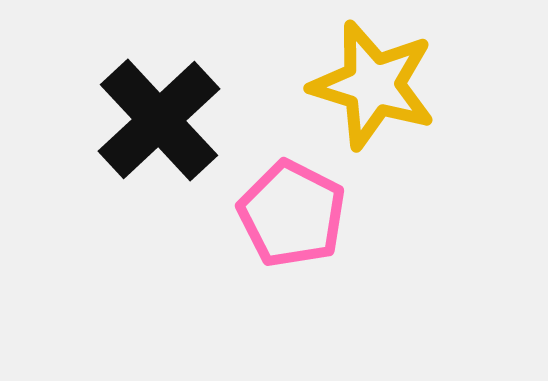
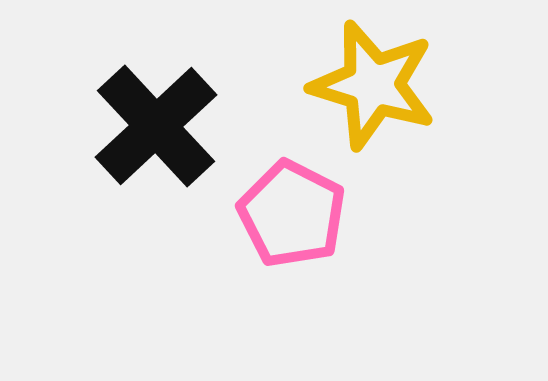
black cross: moved 3 px left, 6 px down
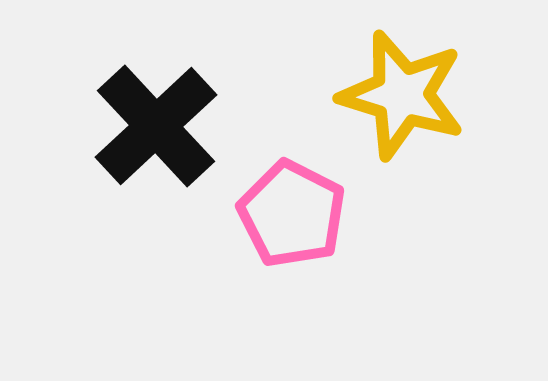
yellow star: moved 29 px right, 10 px down
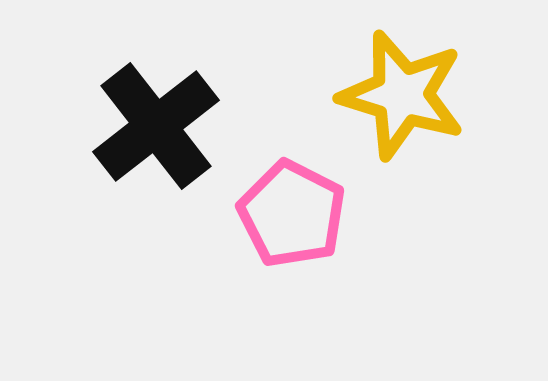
black cross: rotated 5 degrees clockwise
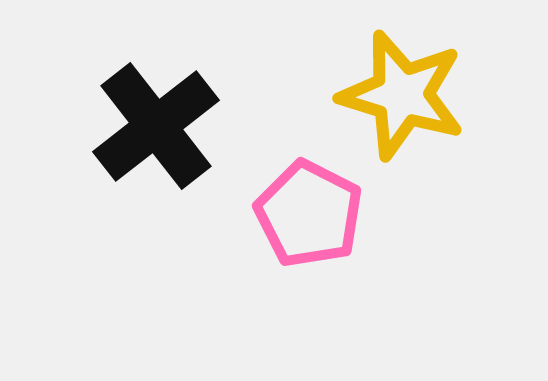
pink pentagon: moved 17 px right
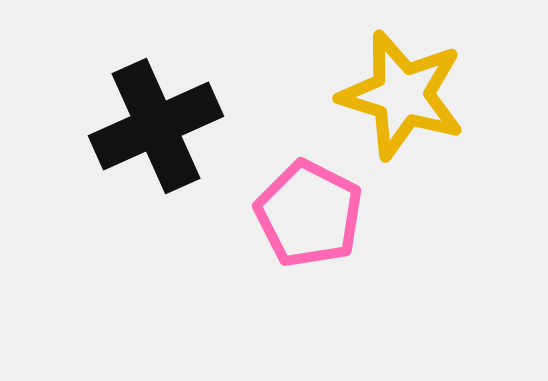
black cross: rotated 14 degrees clockwise
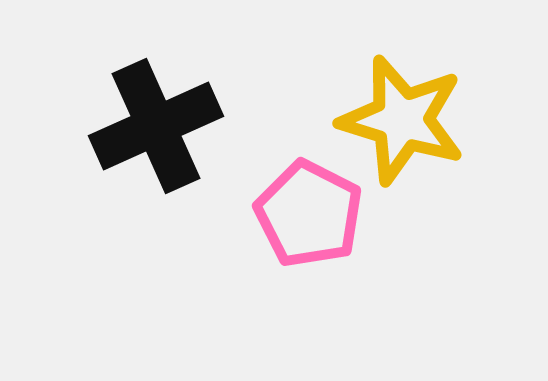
yellow star: moved 25 px down
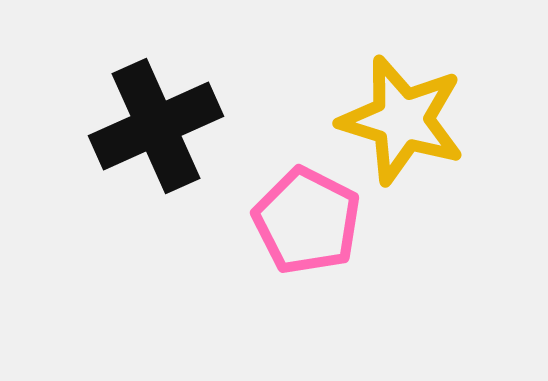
pink pentagon: moved 2 px left, 7 px down
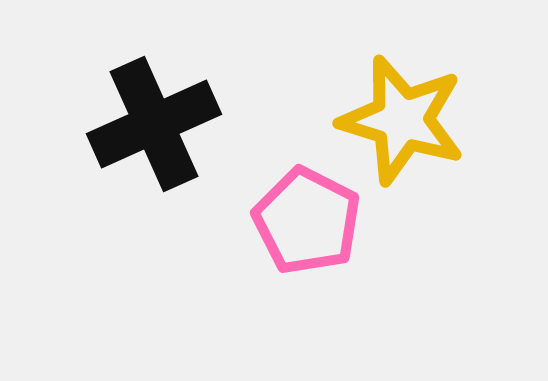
black cross: moved 2 px left, 2 px up
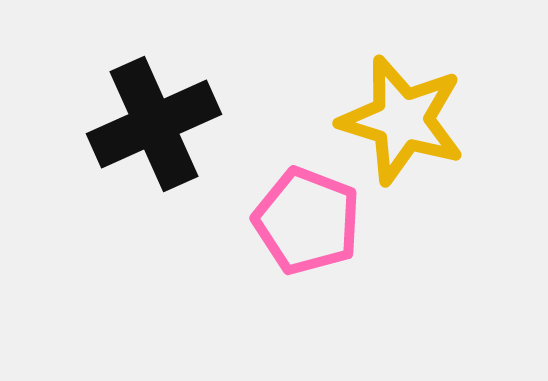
pink pentagon: rotated 6 degrees counterclockwise
